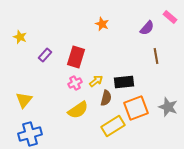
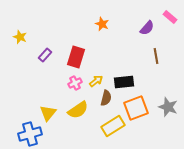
yellow triangle: moved 24 px right, 13 px down
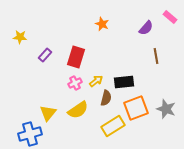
purple semicircle: moved 1 px left
yellow star: rotated 16 degrees counterclockwise
gray star: moved 2 px left, 2 px down
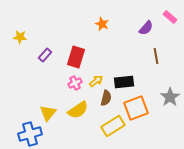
gray star: moved 4 px right, 12 px up; rotated 18 degrees clockwise
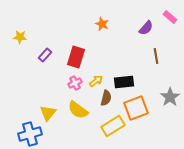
yellow semicircle: rotated 70 degrees clockwise
